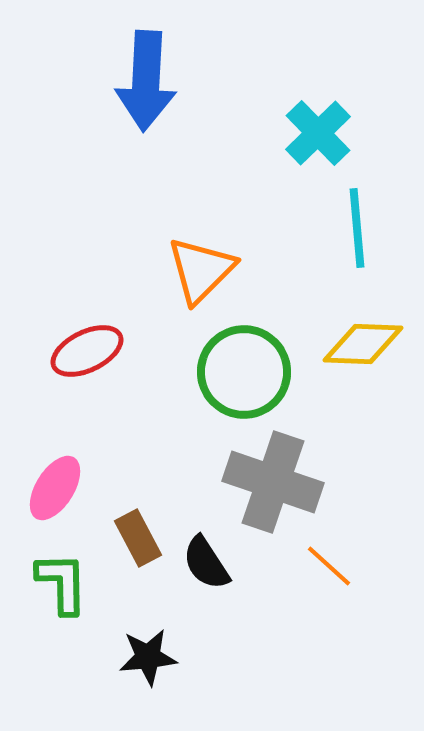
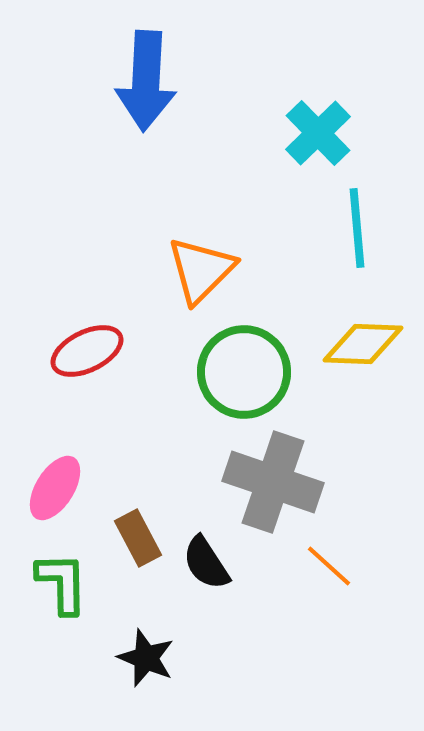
black star: moved 2 px left, 1 px down; rotated 28 degrees clockwise
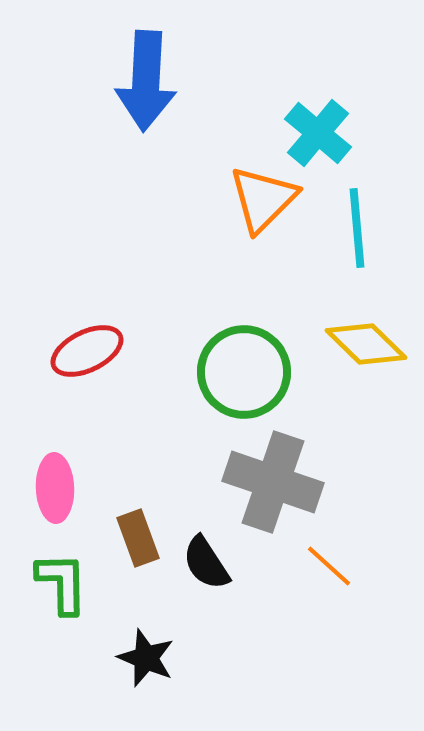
cyan cross: rotated 6 degrees counterclockwise
orange triangle: moved 62 px right, 71 px up
yellow diamond: moved 3 px right; rotated 42 degrees clockwise
pink ellipse: rotated 34 degrees counterclockwise
brown rectangle: rotated 8 degrees clockwise
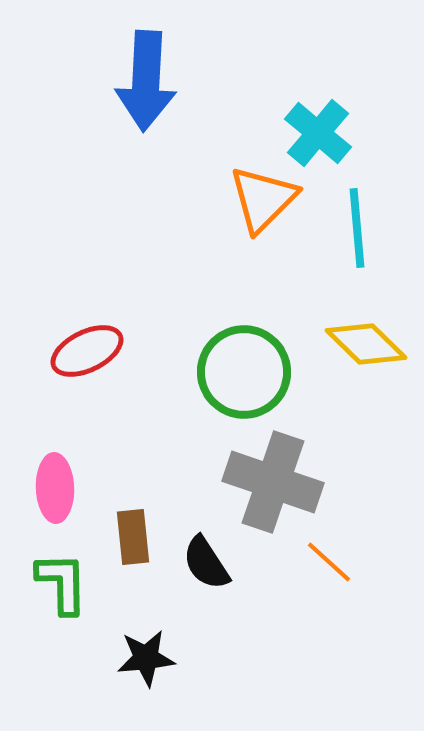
brown rectangle: moved 5 px left, 1 px up; rotated 14 degrees clockwise
orange line: moved 4 px up
black star: rotated 28 degrees counterclockwise
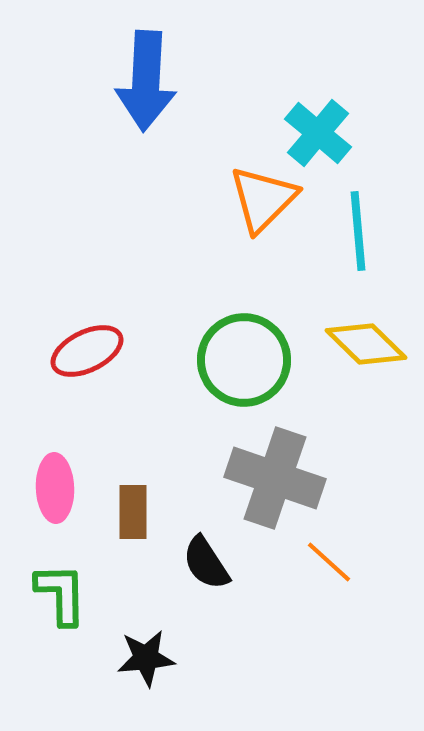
cyan line: moved 1 px right, 3 px down
green circle: moved 12 px up
gray cross: moved 2 px right, 4 px up
brown rectangle: moved 25 px up; rotated 6 degrees clockwise
green L-shape: moved 1 px left, 11 px down
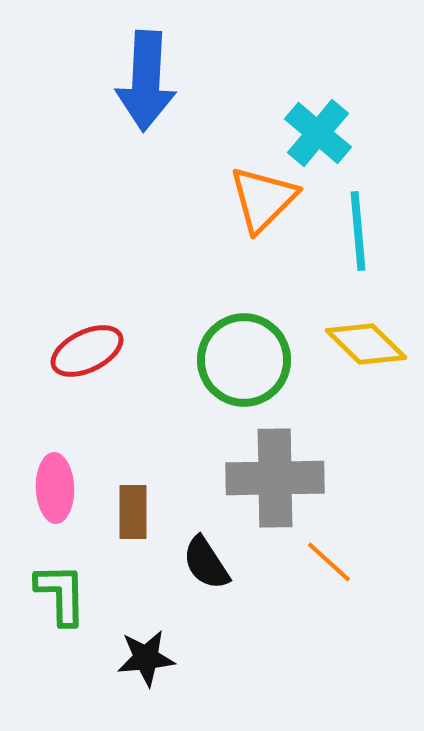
gray cross: rotated 20 degrees counterclockwise
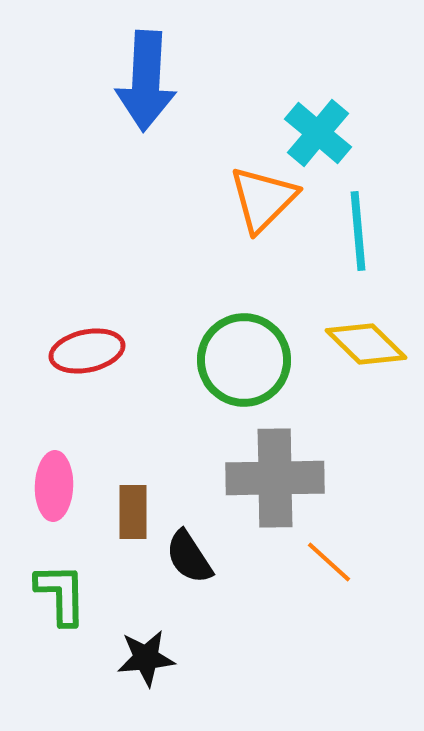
red ellipse: rotated 14 degrees clockwise
pink ellipse: moved 1 px left, 2 px up; rotated 4 degrees clockwise
black semicircle: moved 17 px left, 6 px up
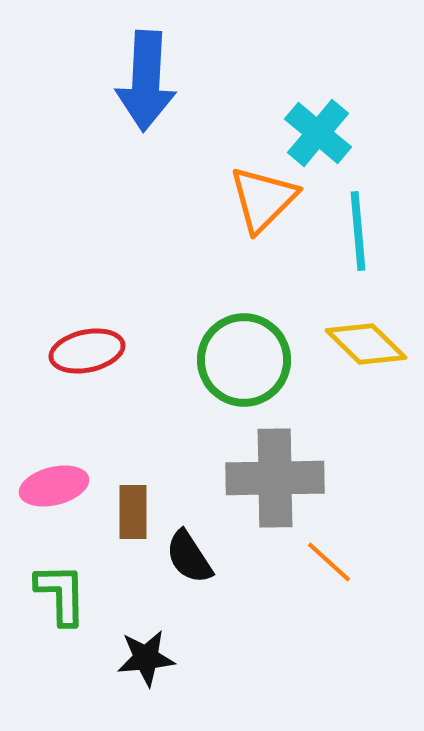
pink ellipse: rotated 74 degrees clockwise
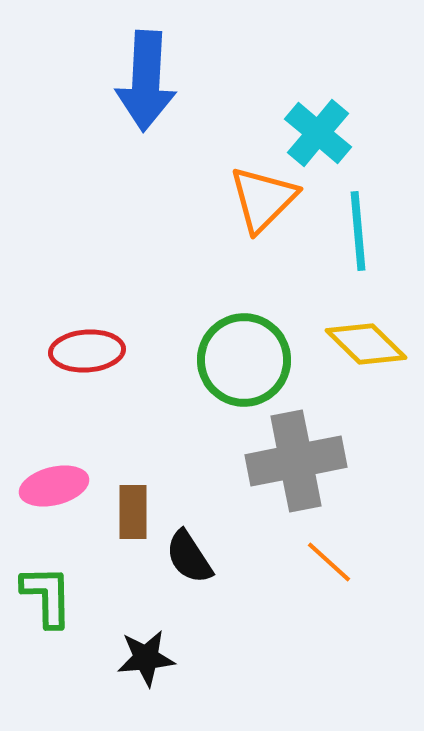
red ellipse: rotated 8 degrees clockwise
gray cross: moved 21 px right, 17 px up; rotated 10 degrees counterclockwise
green L-shape: moved 14 px left, 2 px down
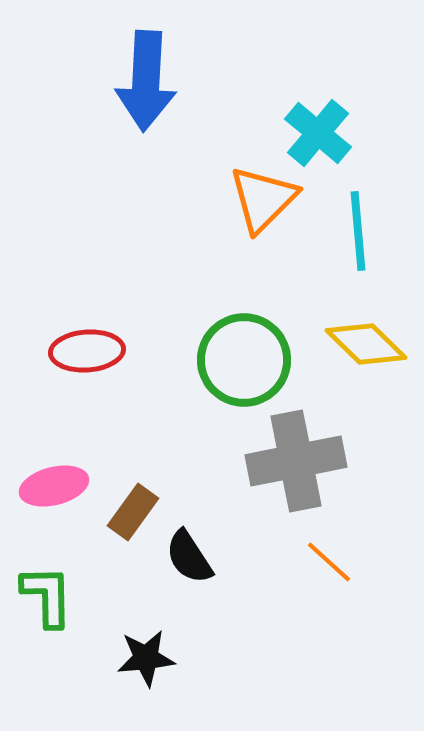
brown rectangle: rotated 36 degrees clockwise
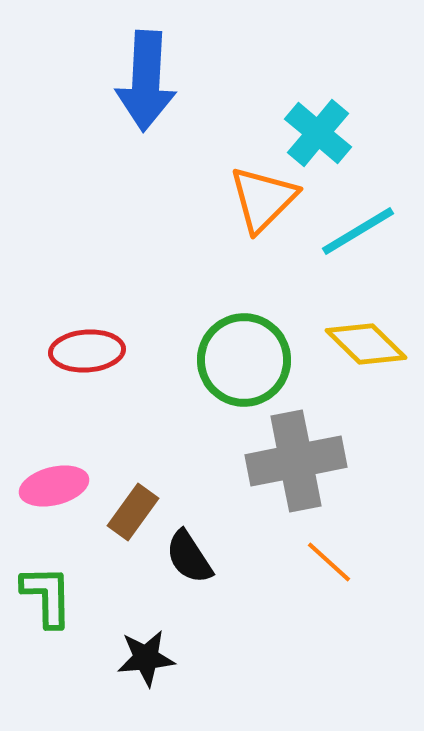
cyan line: rotated 64 degrees clockwise
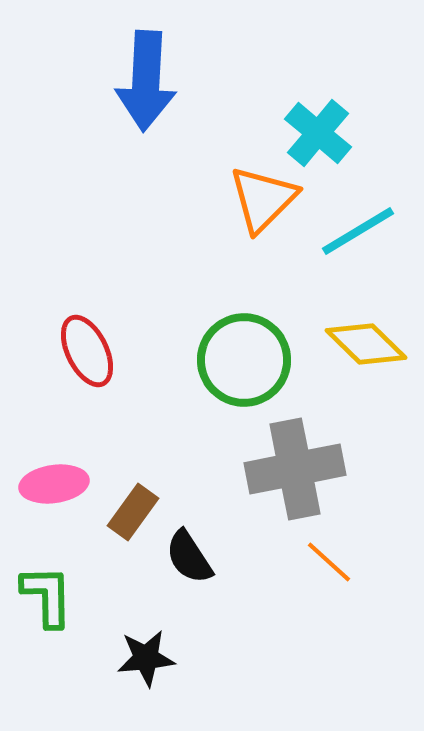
red ellipse: rotated 68 degrees clockwise
gray cross: moved 1 px left, 8 px down
pink ellipse: moved 2 px up; rotated 6 degrees clockwise
